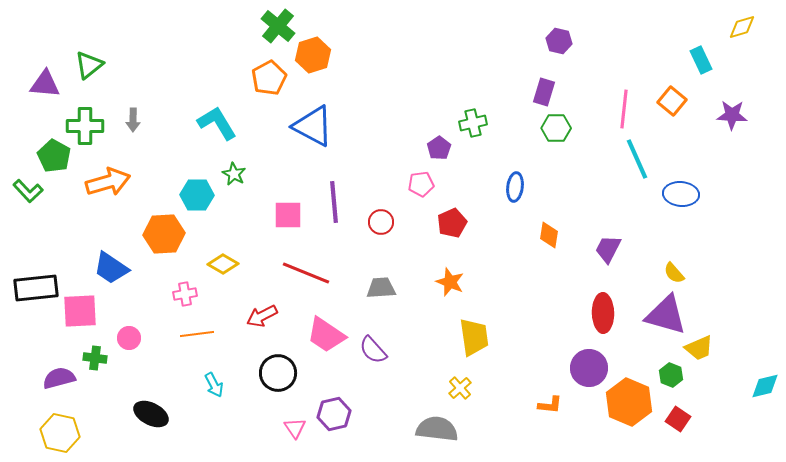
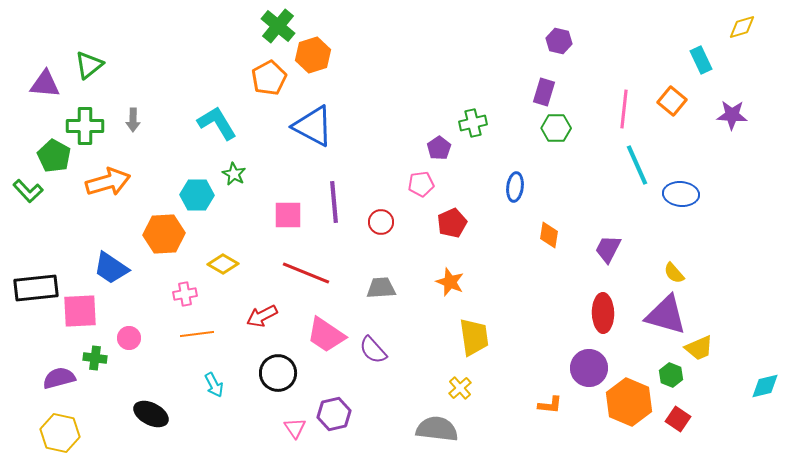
cyan line at (637, 159): moved 6 px down
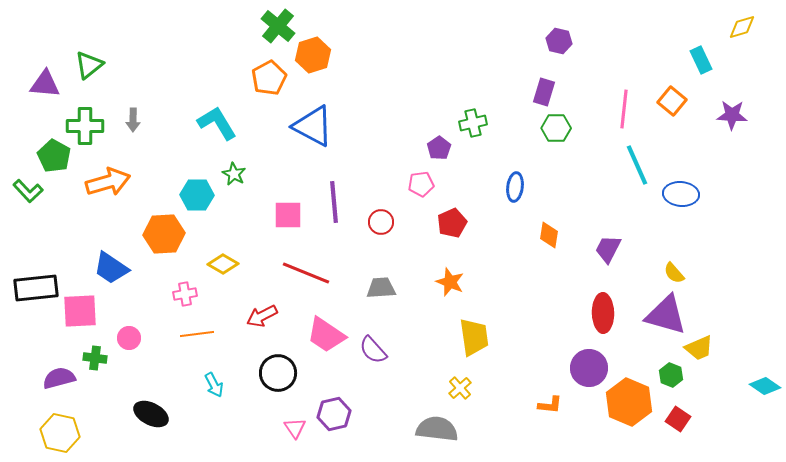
cyan diamond at (765, 386): rotated 48 degrees clockwise
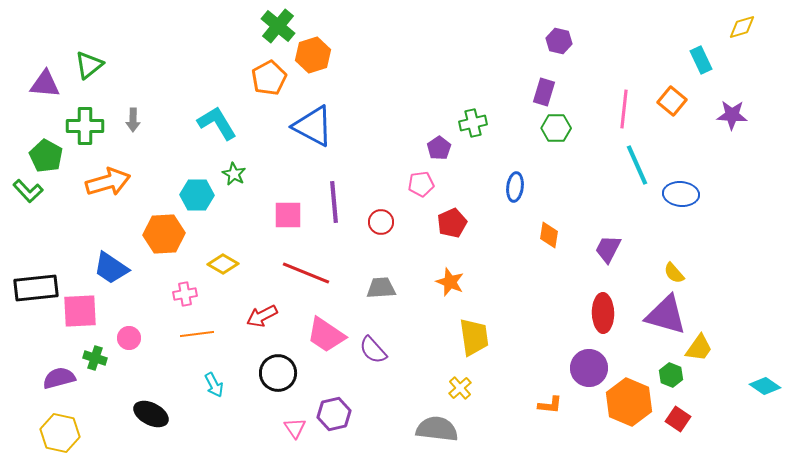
green pentagon at (54, 156): moved 8 px left
yellow trapezoid at (699, 348): rotated 32 degrees counterclockwise
green cross at (95, 358): rotated 10 degrees clockwise
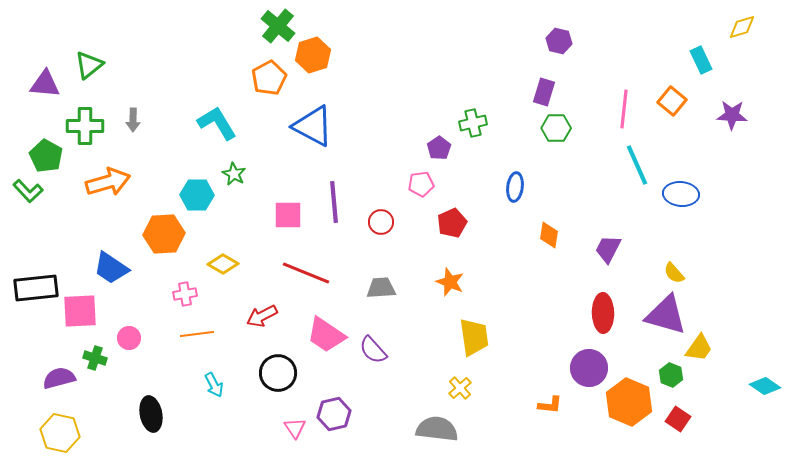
black ellipse at (151, 414): rotated 52 degrees clockwise
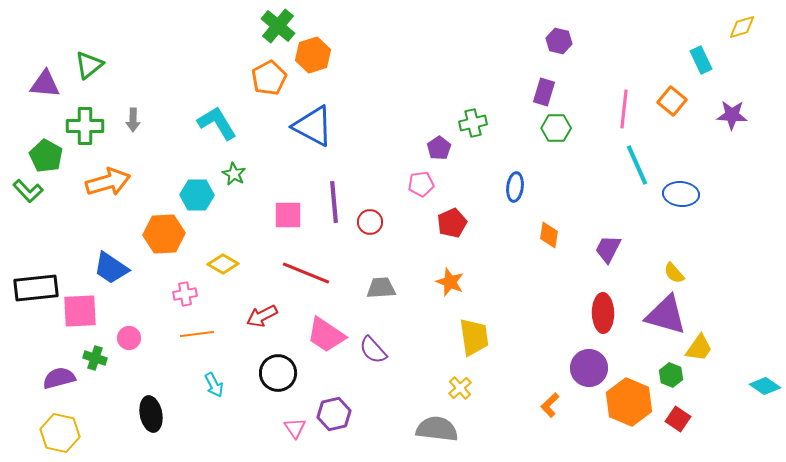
red circle at (381, 222): moved 11 px left
orange L-shape at (550, 405): rotated 130 degrees clockwise
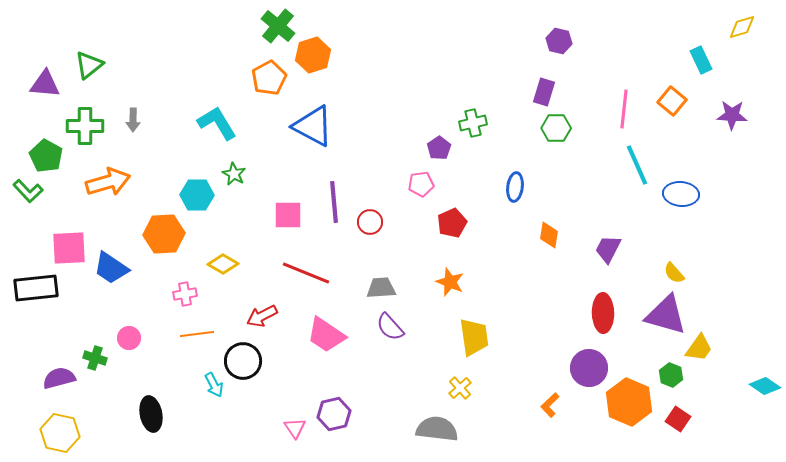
pink square at (80, 311): moved 11 px left, 63 px up
purple semicircle at (373, 350): moved 17 px right, 23 px up
black circle at (278, 373): moved 35 px left, 12 px up
